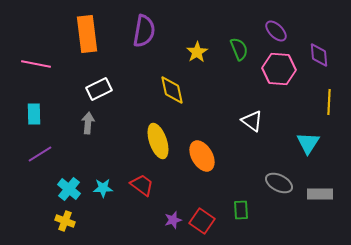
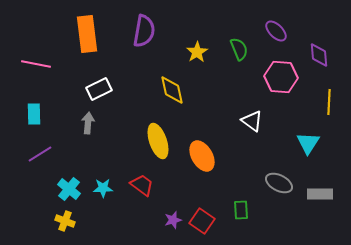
pink hexagon: moved 2 px right, 8 px down
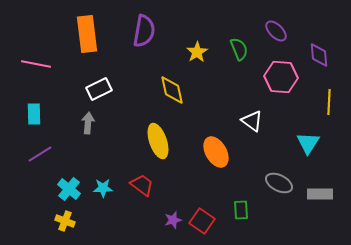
orange ellipse: moved 14 px right, 4 px up
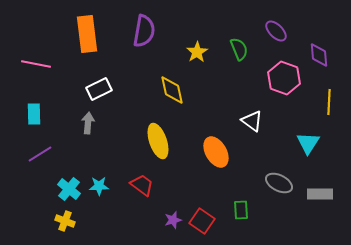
pink hexagon: moved 3 px right, 1 px down; rotated 16 degrees clockwise
cyan star: moved 4 px left, 2 px up
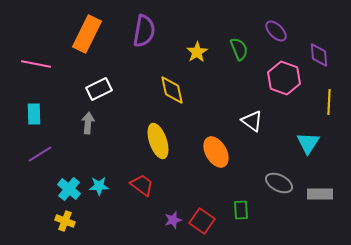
orange rectangle: rotated 33 degrees clockwise
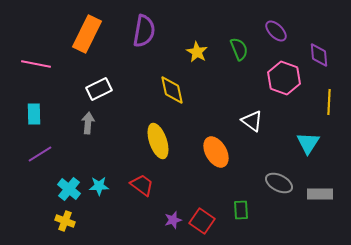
yellow star: rotated 10 degrees counterclockwise
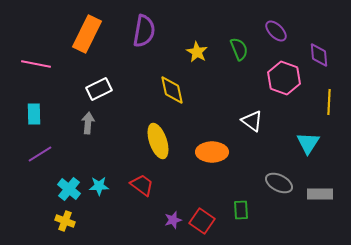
orange ellipse: moved 4 px left; rotated 60 degrees counterclockwise
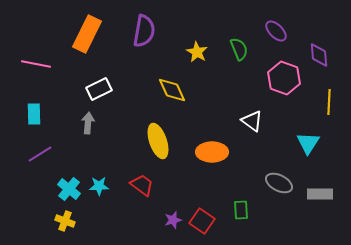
yellow diamond: rotated 12 degrees counterclockwise
